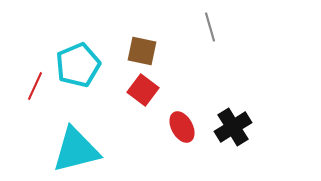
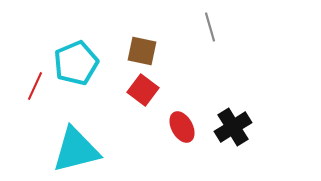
cyan pentagon: moved 2 px left, 2 px up
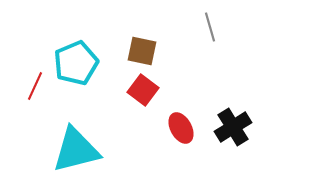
red ellipse: moved 1 px left, 1 px down
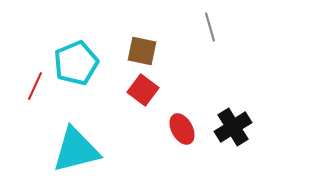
red ellipse: moved 1 px right, 1 px down
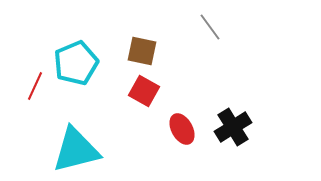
gray line: rotated 20 degrees counterclockwise
red square: moved 1 px right, 1 px down; rotated 8 degrees counterclockwise
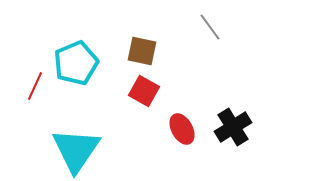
cyan triangle: rotated 42 degrees counterclockwise
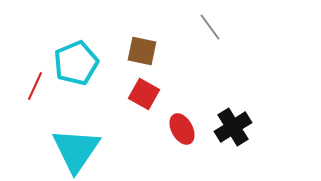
red square: moved 3 px down
